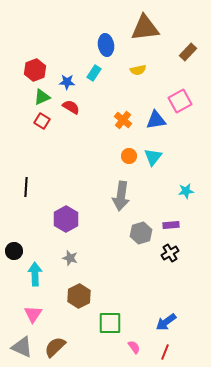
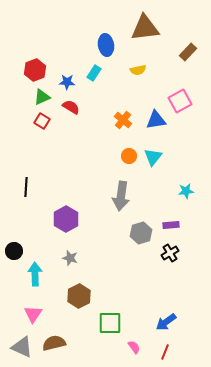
brown semicircle: moved 1 px left, 4 px up; rotated 30 degrees clockwise
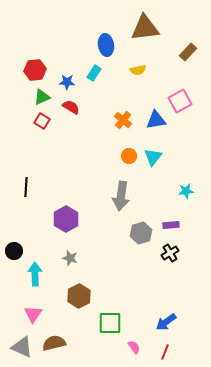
red hexagon: rotated 15 degrees clockwise
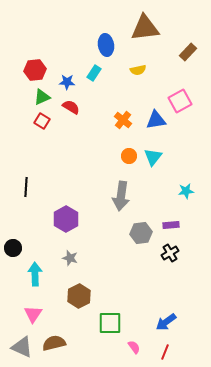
gray hexagon: rotated 10 degrees clockwise
black circle: moved 1 px left, 3 px up
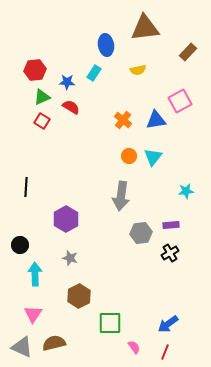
black circle: moved 7 px right, 3 px up
blue arrow: moved 2 px right, 2 px down
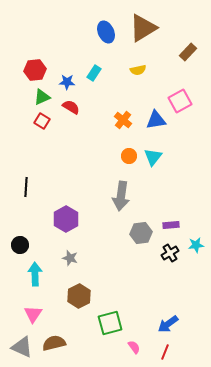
brown triangle: moved 2 px left; rotated 24 degrees counterclockwise
blue ellipse: moved 13 px up; rotated 15 degrees counterclockwise
cyan star: moved 10 px right, 54 px down
green square: rotated 15 degrees counterclockwise
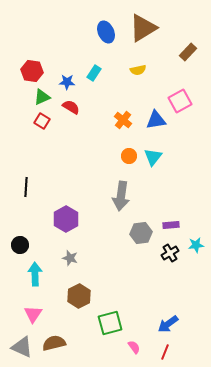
red hexagon: moved 3 px left, 1 px down; rotated 15 degrees clockwise
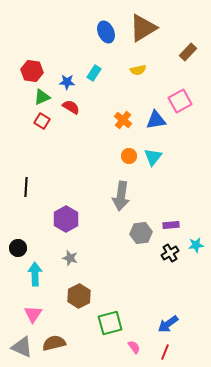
black circle: moved 2 px left, 3 px down
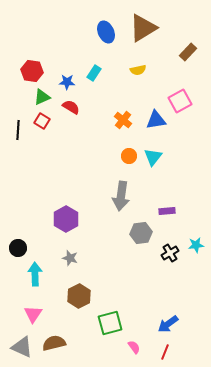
black line: moved 8 px left, 57 px up
purple rectangle: moved 4 px left, 14 px up
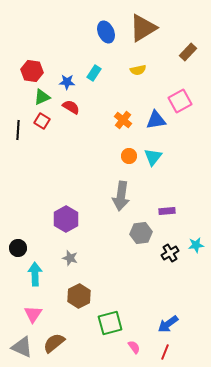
brown semicircle: rotated 25 degrees counterclockwise
